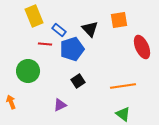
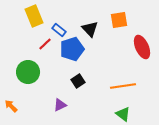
red line: rotated 48 degrees counterclockwise
green circle: moved 1 px down
orange arrow: moved 4 px down; rotated 24 degrees counterclockwise
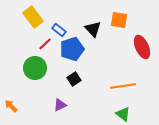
yellow rectangle: moved 1 px left, 1 px down; rotated 15 degrees counterclockwise
orange square: rotated 18 degrees clockwise
black triangle: moved 3 px right
green circle: moved 7 px right, 4 px up
black square: moved 4 px left, 2 px up
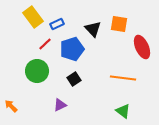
orange square: moved 4 px down
blue rectangle: moved 2 px left, 6 px up; rotated 64 degrees counterclockwise
green circle: moved 2 px right, 3 px down
orange line: moved 8 px up; rotated 15 degrees clockwise
green triangle: moved 3 px up
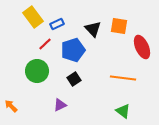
orange square: moved 2 px down
blue pentagon: moved 1 px right, 1 px down
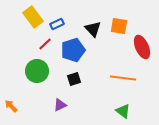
black square: rotated 16 degrees clockwise
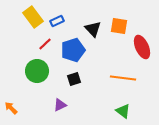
blue rectangle: moved 3 px up
orange arrow: moved 2 px down
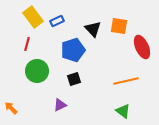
red line: moved 18 px left; rotated 32 degrees counterclockwise
orange line: moved 3 px right, 3 px down; rotated 20 degrees counterclockwise
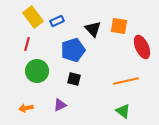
black square: rotated 32 degrees clockwise
orange arrow: moved 15 px right; rotated 56 degrees counterclockwise
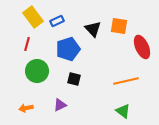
blue pentagon: moved 5 px left, 1 px up
